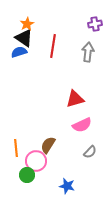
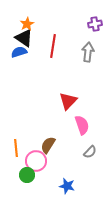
red triangle: moved 7 px left, 2 px down; rotated 30 degrees counterclockwise
pink semicircle: rotated 84 degrees counterclockwise
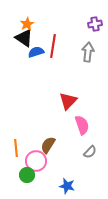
blue semicircle: moved 17 px right
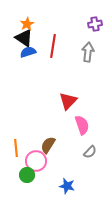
blue semicircle: moved 8 px left
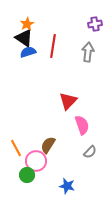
orange line: rotated 24 degrees counterclockwise
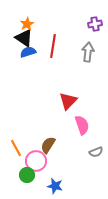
gray semicircle: moved 6 px right; rotated 24 degrees clockwise
blue star: moved 12 px left
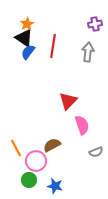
blue semicircle: rotated 35 degrees counterclockwise
brown semicircle: moved 4 px right; rotated 30 degrees clockwise
green circle: moved 2 px right, 5 px down
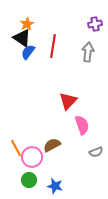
black triangle: moved 2 px left
pink circle: moved 4 px left, 4 px up
